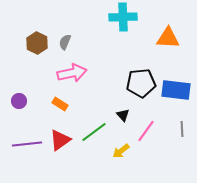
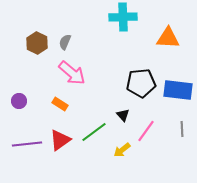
pink arrow: rotated 52 degrees clockwise
blue rectangle: moved 2 px right
yellow arrow: moved 1 px right, 1 px up
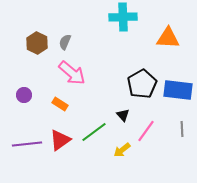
black pentagon: moved 1 px right, 1 px down; rotated 24 degrees counterclockwise
purple circle: moved 5 px right, 6 px up
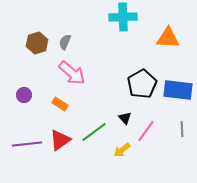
brown hexagon: rotated 15 degrees clockwise
black triangle: moved 2 px right, 3 px down
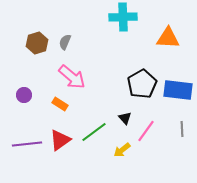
pink arrow: moved 4 px down
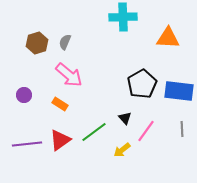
pink arrow: moved 3 px left, 2 px up
blue rectangle: moved 1 px right, 1 px down
